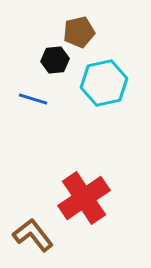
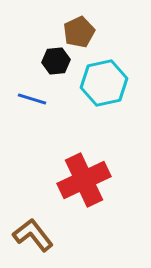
brown pentagon: rotated 12 degrees counterclockwise
black hexagon: moved 1 px right, 1 px down
blue line: moved 1 px left
red cross: moved 18 px up; rotated 9 degrees clockwise
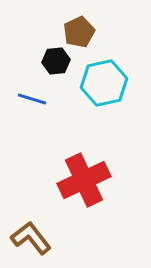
brown L-shape: moved 2 px left, 3 px down
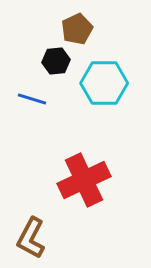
brown pentagon: moved 2 px left, 3 px up
cyan hexagon: rotated 12 degrees clockwise
brown L-shape: rotated 114 degrees counterclockwise
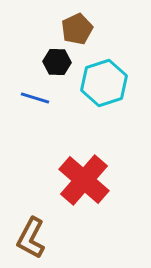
black hexagon: moved 1 px right, 1 px down; rotated 8 degrees clockwise
cyan hexagon: rotated 18 degrees counterclockwise
blue line: moved 3 px right, 1 px up
red cross: rotated 24 degrees counterclockwise
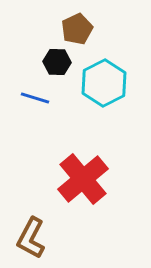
cyan hexagon: rotated 9 degrees counterclockwise
red cross: moved 1 px left, 1 px up; rotated 9 degrees clockwise
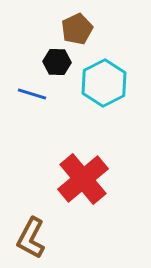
blue line: moved 3 px left, 4 px up
